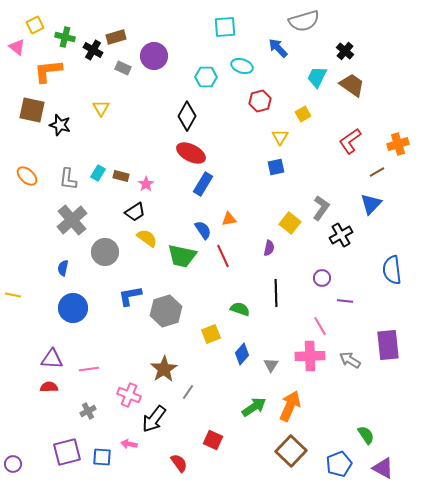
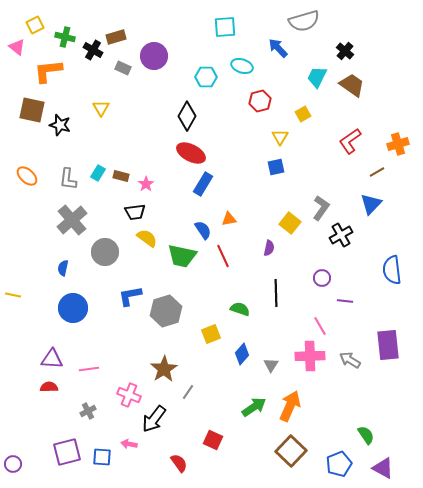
black trapezoid at (135, 212): rotated 25 degrees clockwise
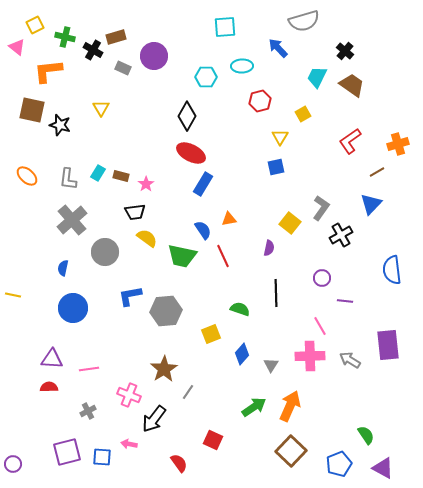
cyan ellipse at (242, 66): rotated 20 degrees counterclockwise
gray hexagon at (166, 311): rotated 12 degrees clockwise
